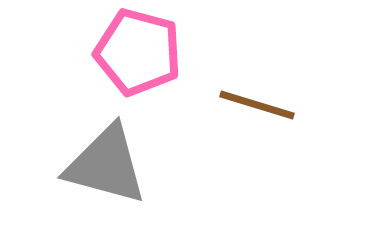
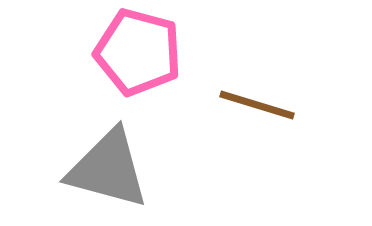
gray triangle: moved 2 px right, 4 px down
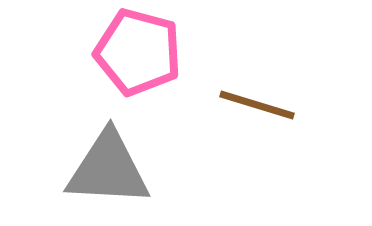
gray triangle: rotated 12 degrees counterclockwise
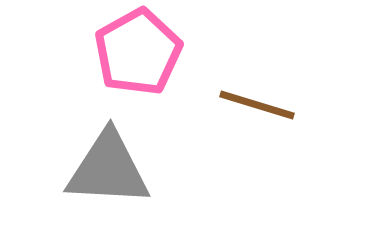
pink pentagon: rotated 28 degrees clockwise
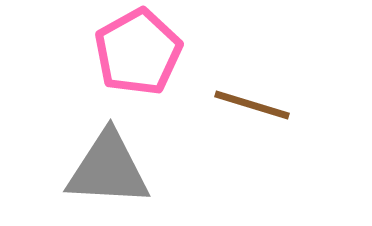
brown line: moved 5 px left
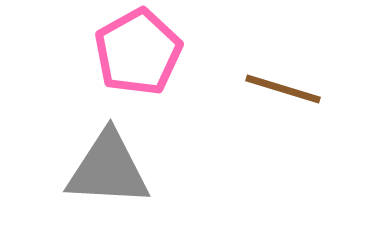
brown line: moved 31 px right, 16 px up
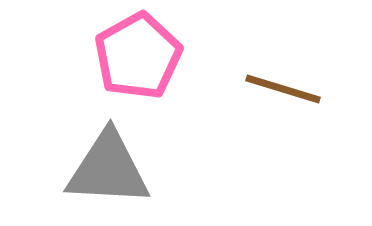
pink pentagon: moved 4 px down
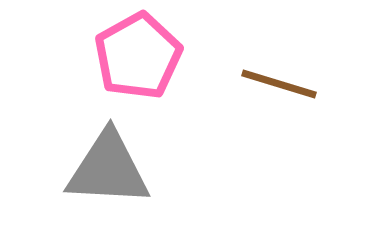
brown line: moved 4 px left, 5 px up
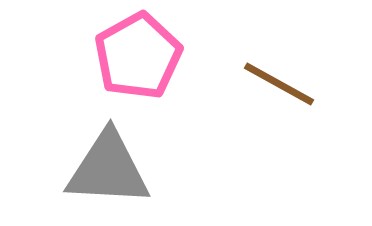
brown line: rotated 12 degrees clockwise
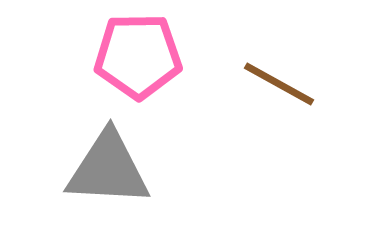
pink pentagon: rotated 28 degrees clockwise
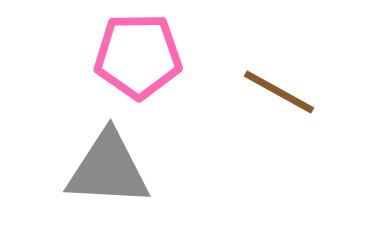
brown line: moved 8 px down
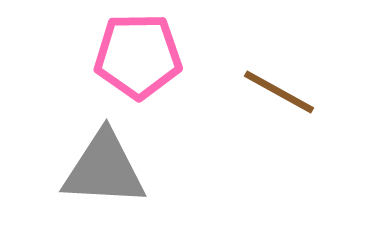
gray triangle: moved 4 px left
